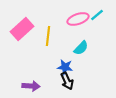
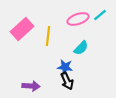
cyan line: moved 3 px right
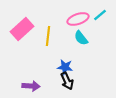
cyan semicircle: moved 10 px up; rotated 98 degrees clockwise
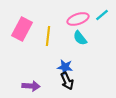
cyan line: moved 2 px right
pink rectangle: rotated 20 degrees counterclockwise
cyan semicircle: moved 1 px left
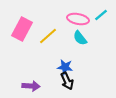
cyan line: moved 1 px left
pink ellipse: rotated 30 degrees clockwise
yellow line: rotated 42 degrees clockwise
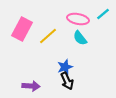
cyan line: moved 2 px right, 1 px up
blue star: rotated 28 degrees counterclockwise
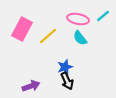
cyan line: moved 2 px down
purple arrow: rotated 24 degrees counterclockwise
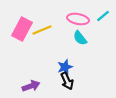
yellow line: moved 6 px left, 6 px up; rotated 18 degrees clockwise
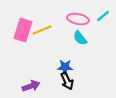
pink rectangle: moved 1 px right, 1 px down; rotated 10 degrees counterclockwise
blue star: rotated 21 degrees clockwise
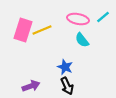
cyan line: moved 1 px down
cyan semicircle: moved 2 px right, 2 px down
blue star: rotated 21 degrees clockwise
black arrow: moved 5 px down
